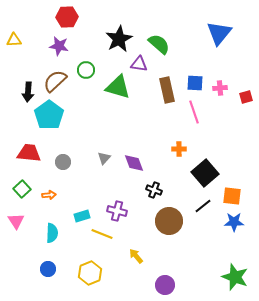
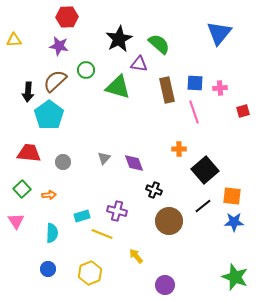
red square: moved 3 px left, 14 px down
black square: moved 3 px up
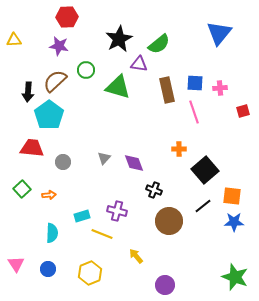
green semicircle: rotated 100 degrees clockwise
red trapezoid: moved 3 px right, 5 px up
pink triangle: moved 43 px down
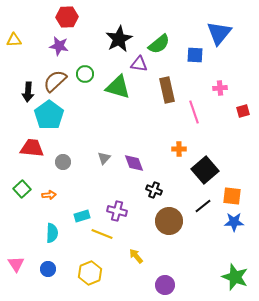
green circle: moved 1 px left, 4 px down
blue square: moved 28 px up
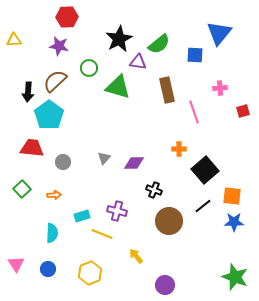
purple triangle: moved 1 px left, 2 px up
green circle: moved 4 px right, 6 px up
purple diamond: rotated 70 degrees counterclockwise
orange arrow: moved 5 px right
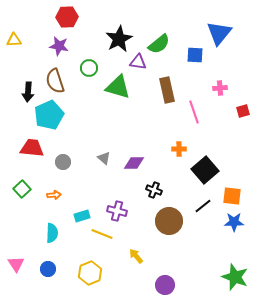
brown semicircle: rotated 65 degrees counterclockwise
cyan pentagon: rotated 12 degrees clockwise
gray triangle: rotated 32 degrees counterclockwise
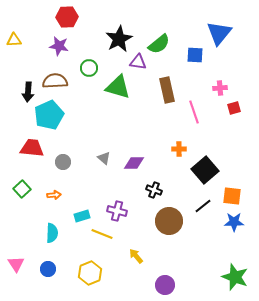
brown semicircle: rotated 105 degrees clockwise
red square: moved 9 px left, 3 px up
